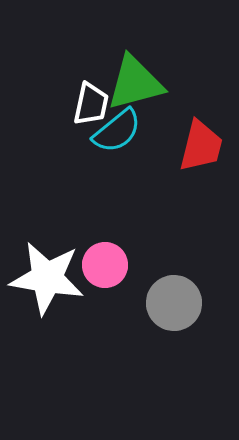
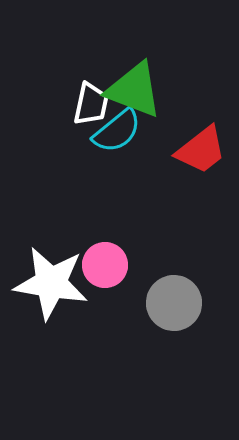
green triangle: moved 1 px left, 7 px down; rotated 36 degrees clockwise
red trapezoid: moved 4 px down; rotated 38 degrees clockwise
white star: moved 4 px right, 5 px down
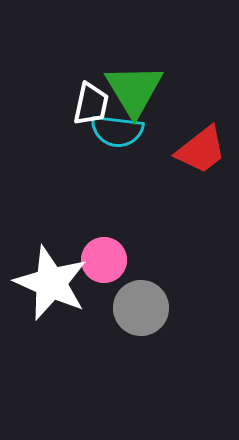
green triangle: rotated 38 degrees clockwise
cyan semicircle: rotated 46 degrees clockwise
pink circle: moved 1 px left, 5 px up
white star: rotated 14 degrees clockwise
gray circle: moved 33 px left, 5 px down
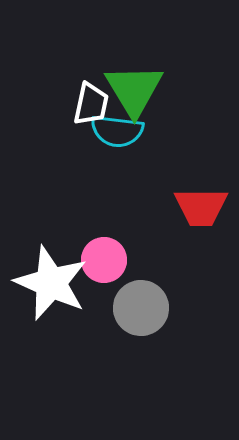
red trapezoid: moved 57 px down; rotated 38 degrees clockwise
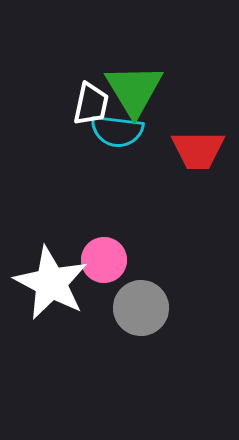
red trapezoid: moved 3 px left, 57 px up
white star: rotated 4 degrees clockwise
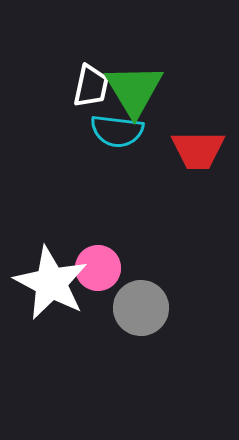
white trapezoid: moved 18 px up
pink circle: moved 6 px left, 8 px down
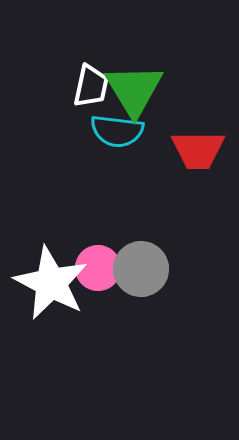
gray circle: moved 39 px up
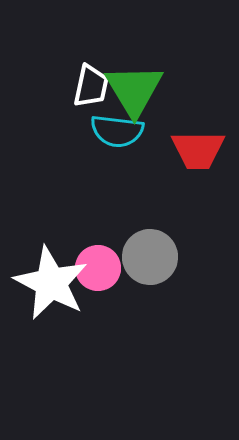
gray circle: moved 9 px right, 12 px up
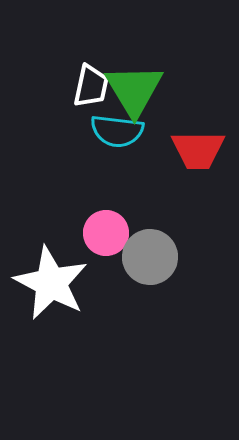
pink circle: moved 8 px right, 35 px up
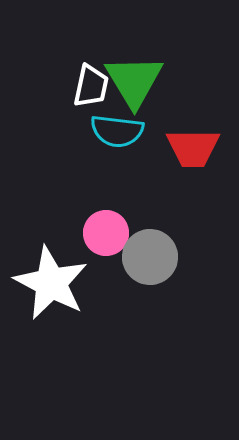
green triangle: moved 9 px up
red trapezoid: moved 5 px left, 2 px up
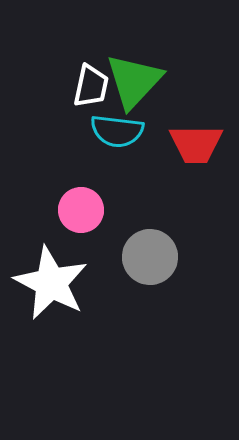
green triangle: rotated 14 degrees clockwise
red trapezoid: moved 3 px right, 4 px up
pink circle: moved 25 px left, 23 px up
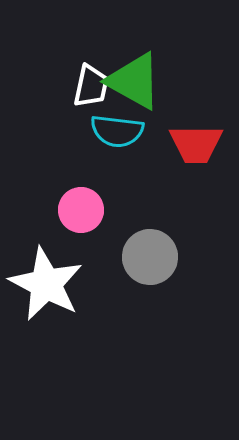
green triangle: rotated 44 degrees counterclockwise
white star: moved 5 px left, 1 px down
